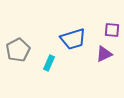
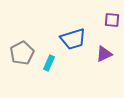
purple square: moved 10 px up
gray pentagon: moved 4 px right, 3 px down
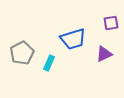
purple square: moved 1 px left, 3 px down; rotated 14 degrees counterclockwise
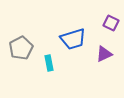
purple square: rotated 35 degrees clockwise
gray pentagon: moved 1 px left, 5 px up
cyan rectangle: rotated 35 degrees counterclockwise
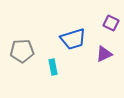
gray pentagon: moved 1 px right, 3 px down; rotated 25 degrees clockwise
cyan rectangle: moved 4 px right, 4 px down
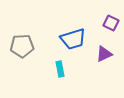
gray pentagon: moved 5 px up
cyan rectangle: moved 7 px right, 2 px down
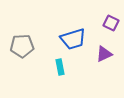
cyan rectangle: moved 2 px up
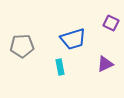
purple triangle: moved 1 px right, 10 px down
